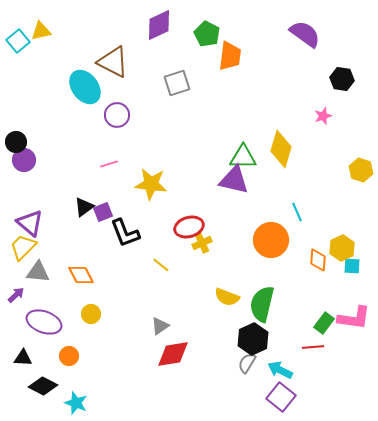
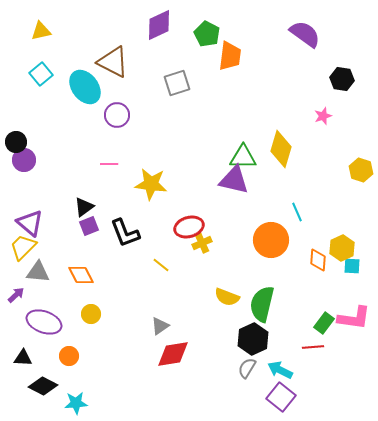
cyan square at (18, 41): moved 23 px right, 33 px down
pink line at (109, 164): rotated 18 degrees clockwise
purple square at (103, 212): moved 14 px left, 14 px down
gray semicircle at (247, 363): moved 5 px down
cyan star at (76, 403): rotated 25 degrees counterclockwise
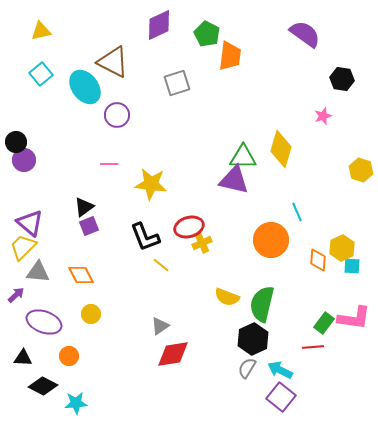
black L-shape at (125, 233): moved 20 px right, 4 px down
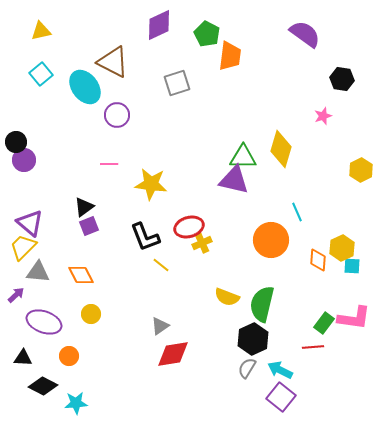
yellow hexagon at (361, 170): rotated 15 degrees clockwise
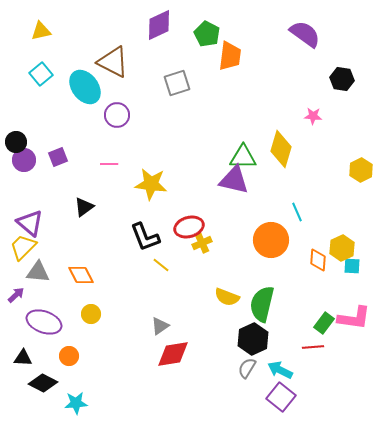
pink star at (323, 116): moved 10 px left; rotated 24 degrees clockwise
purple square at (89, 226): moved 31 px left, 69 px up
black diamond at (43, 386): moved 3 px up
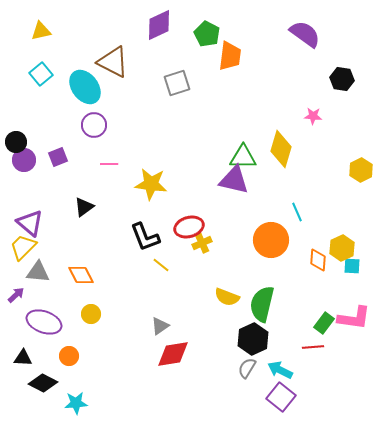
purple circle at (117, 115): moved 23 px left, 10 px down
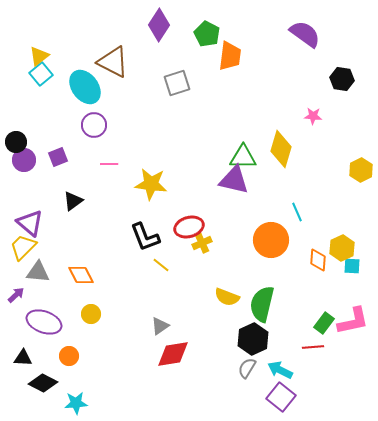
purple diamond at (159, 25): rotated 32 degrees counterclockwise
yellow triangle at (41, 31): moved 2 px left, 25 px down; rotated 25 degrees counterclockwise
black triangle at (84, 207): moved 11 px left, 6 px up
pink L-shape at (354, 318): moved 1 px left, 3 px down; rotated 20 degrees counterclockwise
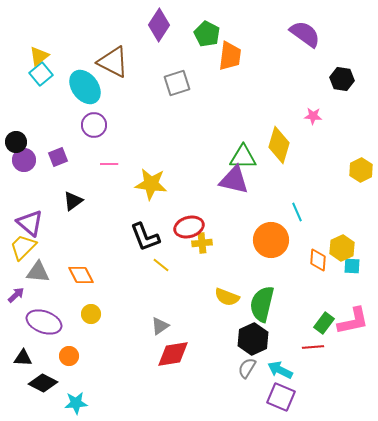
yellow diamond at (281, 149): moved 2 px left, 4 px up
yellow cross at (202, 243): rotated 18 degrees clockwise
purple square at (281, 397): rotated 16 degrees counterclockwise
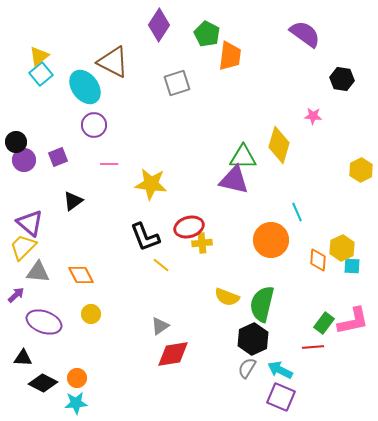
orange circle at (69, 356): moved 8 px right, 22 px down
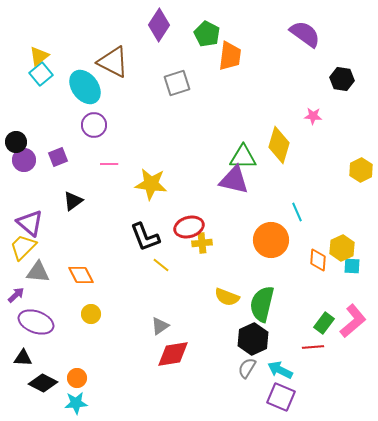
pink L-shape at (353, 321): rotated 28 degrees counterclockwise
purple ellipse at (44, 322): moved 8 px left
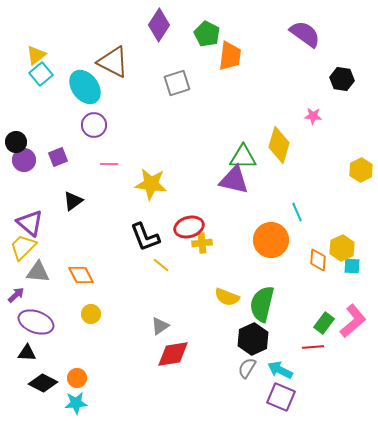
yellow triangle at (39, 56): moved 3 px left, 1 px up
black triangle at (23, 358): moved 4 px right, 5 px up
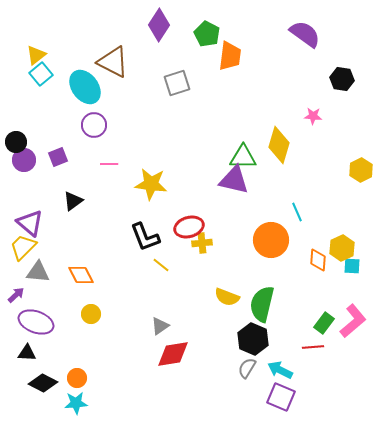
black hexagon at (253, 339): rotated 12 degrees counterclockwise
